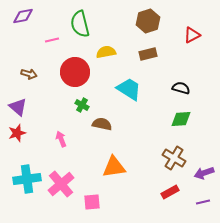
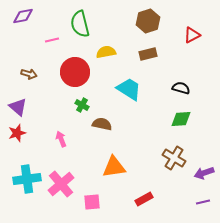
red rectangle: moved 26 px left, 7 px down
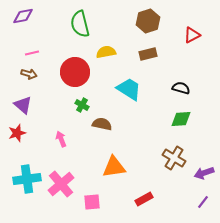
pink line: moved 20 px left, 13 px down
purple triangle: moved 5 px right, 2 px up
purple line: rotated 40 degrees counterclockwise
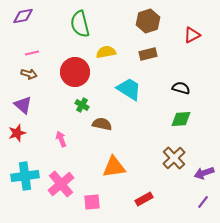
brown cross: rotated 15 degrees clockwise
cyan cross: moved 2 px left, 3 px up
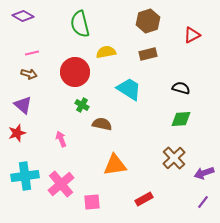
purple diamond: rotated 40 degrees clockwise
orange triangle: moved 1 px right, 2 px up
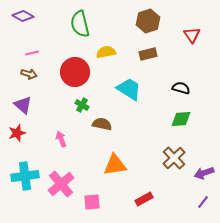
red triangle: rotated 36 degrees counterclockwise
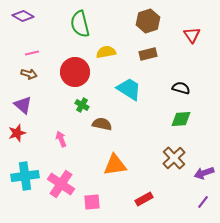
pink cross: rotated 16 degrees counterclockwise
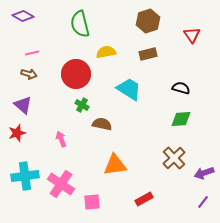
red circle: moved 1 px right, 2 px down
